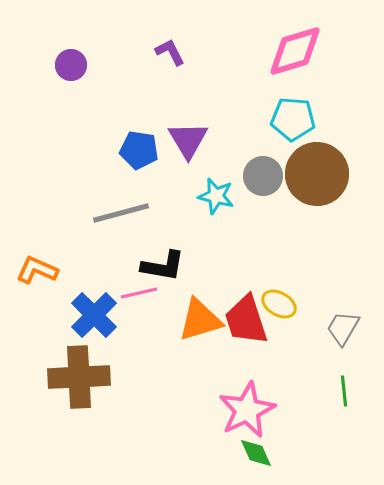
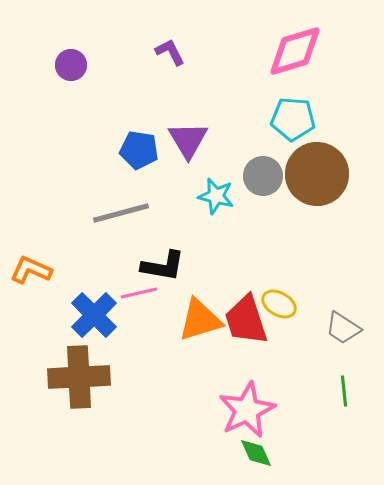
orange L-shape: moved 6 px left
gray trapezoid: rotated 87 degrees counterclockwise
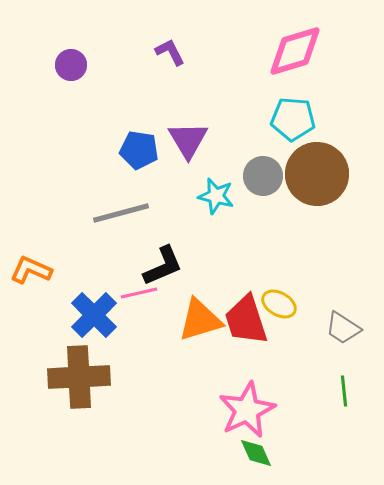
black L-shape: rotated 33 degrees counterclockwise
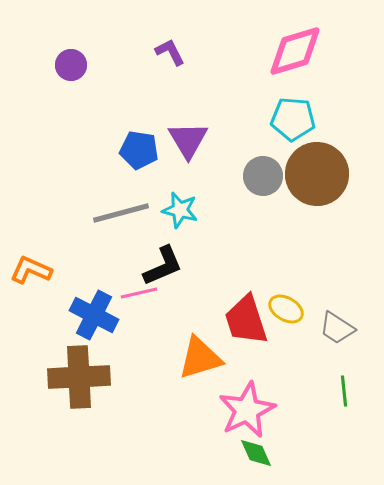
cyan star: moved 36 px left, 14 px down
yellow ellipse: moved 7 px right, 5 px down
blue cross: rotated 18 degrees counterclockwise
orange triangle: moved 38 px down
gray trapezoid: moved 6 px left
